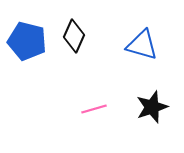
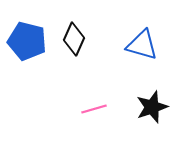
black diamond: moved 3 px down
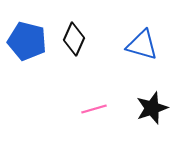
black star: moved 1 px down
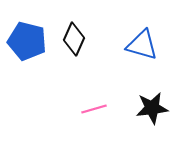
black star: rotated 12 degrees clockwise
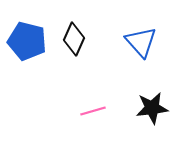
blue triangle: moved 1 px left, 3 px up; rotated 32 degrees clockwise
pink line: moved 1 px left, 2 px down
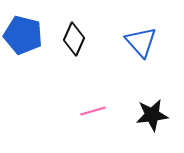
blue pentagon: moved 4 px left, 6 px up
black star: moved 7 px down
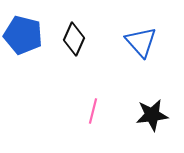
pink line: rotated 60 degrees counterclockwise
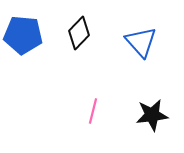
blue pentagon: rotated 9 degrees counterclockwise
black diamond: moved 5 px right, 6 px up; rotated 20 degrees clockwise
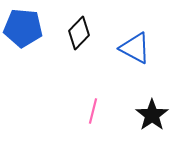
blue pentagon: moved 7 px up
blue triangle: moved 6 px left, 6 px down; rotated 20 degrees counterclockwise
black star: rotated 28 degrees counterclockwise
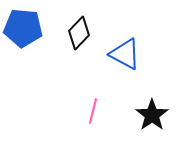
blue triangle: moved 10 px left, 6 px down
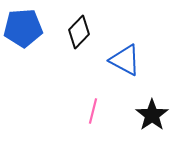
blue pentagon: rotated 9 degrees counterclockwise
black diamond: moved 1 px up
blue triangle: moved 6 px down
